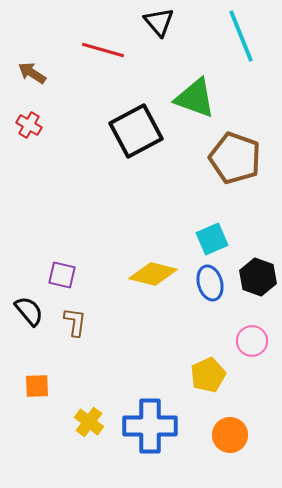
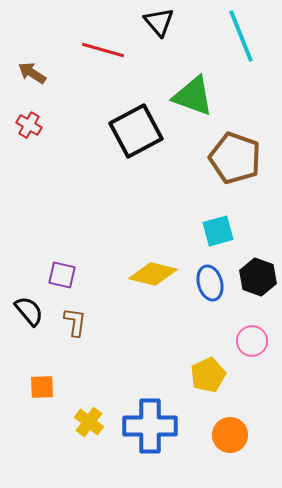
green triangle: moved 2 px left, 2 px up
cyan square: moved 6 px right, 8 px up; rotated 8 degrees clockwise
orange square: moved 5 px right, 1 px down
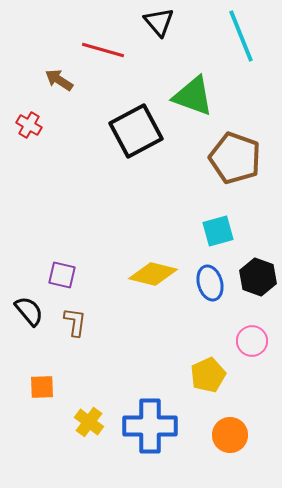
brown arrow: moved 27 px right, 7 px down
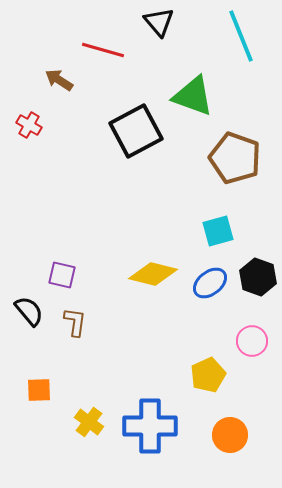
blue ellipse: rotated 68 degrees clockwise
orange square: moved 3 px left, 3 px down
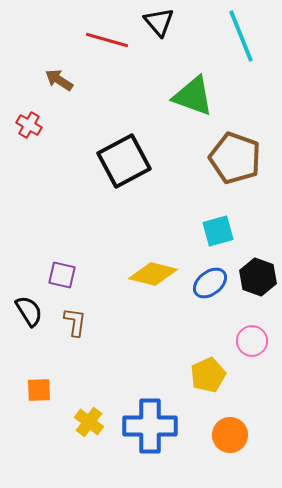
red line: moved 4 px right, 10 px up
black square: moved 12 px left, 30 px down
black semicircle: rotated 8 degrees clockwise
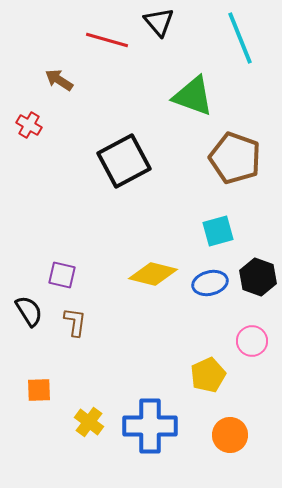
cyan line: moved 1 px left, 2 px down
blue ellipse: rotated 24 degrees clockwise
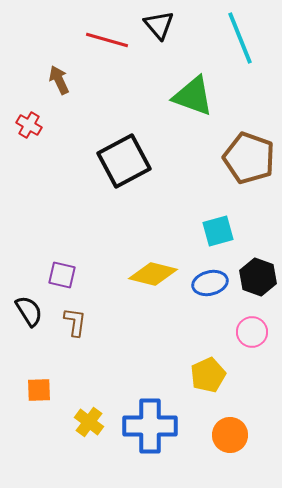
black triangle: moved 3 px down
brown arrow: rotated 32 degrees clockwise
brown pentagon: moved 14 px right
pink circle: moved 9 px up
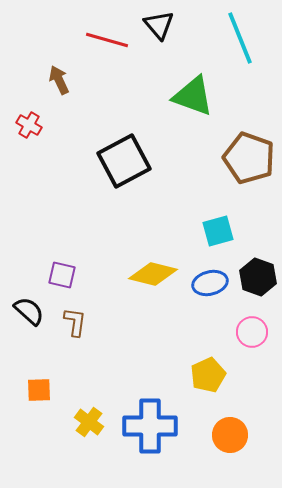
black semicircle: rotated 16 degrees counterclockwise
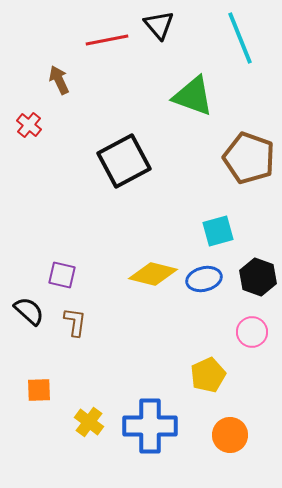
red line: rotated 27 degrees counterclockwise
red cross: rotated 10 degrees clockwise
blue ellipse: moved 6 px left, 4 px up
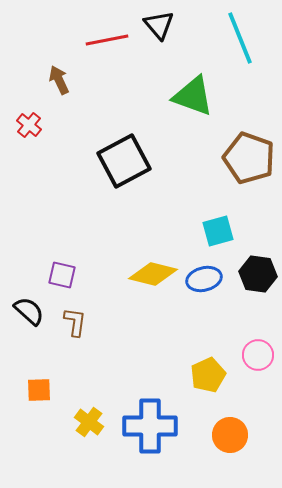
black hexagon: moved 3 px up; rotated 12 degrees counterclockwise
pink circle: moved 6 px right, 23 px down
